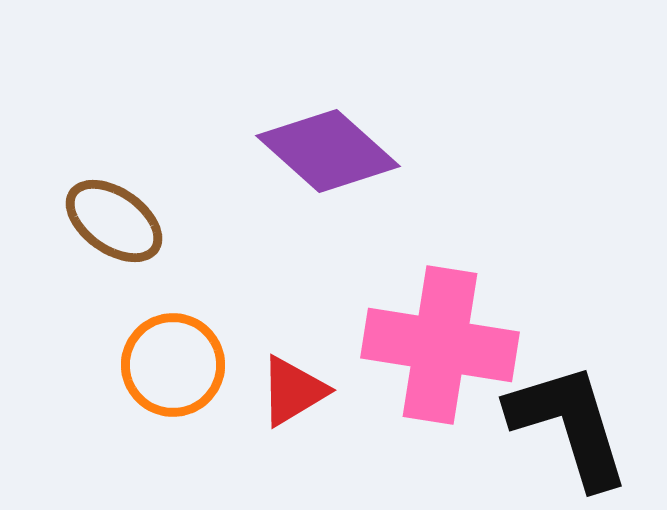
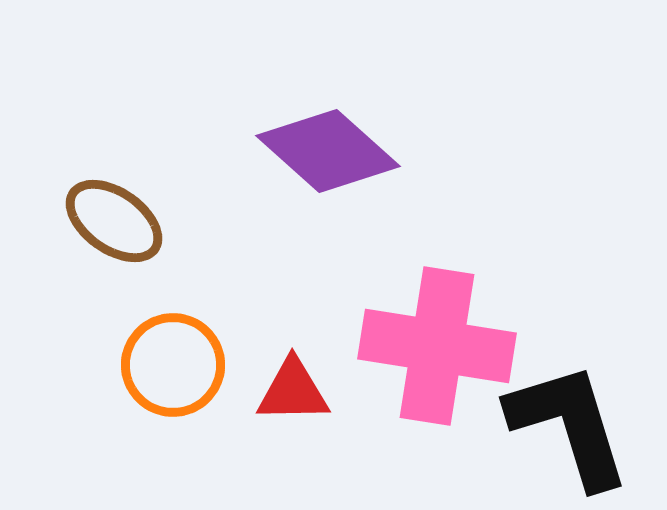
pink cross: moved 3 px left, 1 px down
red triangle: rotated 30 degrees clockwise
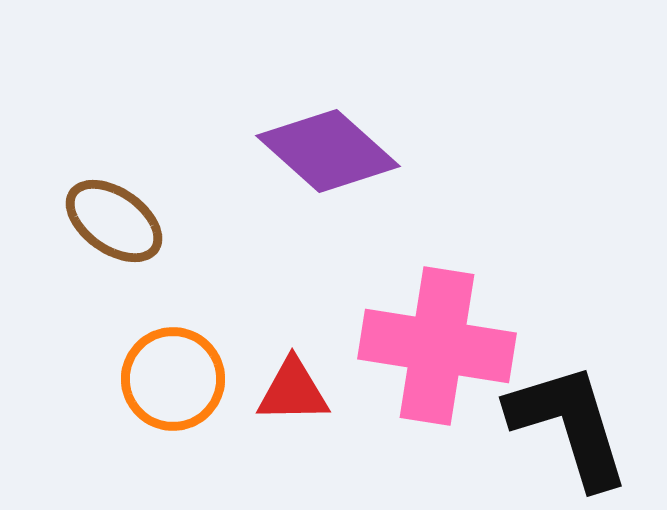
orange circle: moved 14 px down
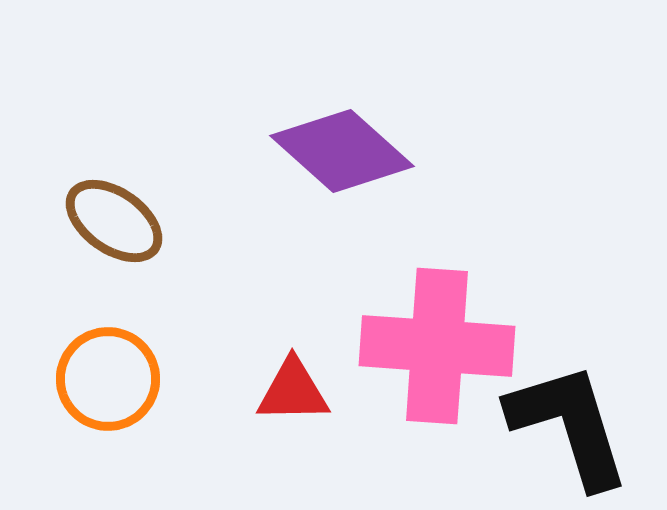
purple diamond: moved 14 px right
pink cross: rotated 5 degrees counterclockwise
orange circle: moved 65 px left
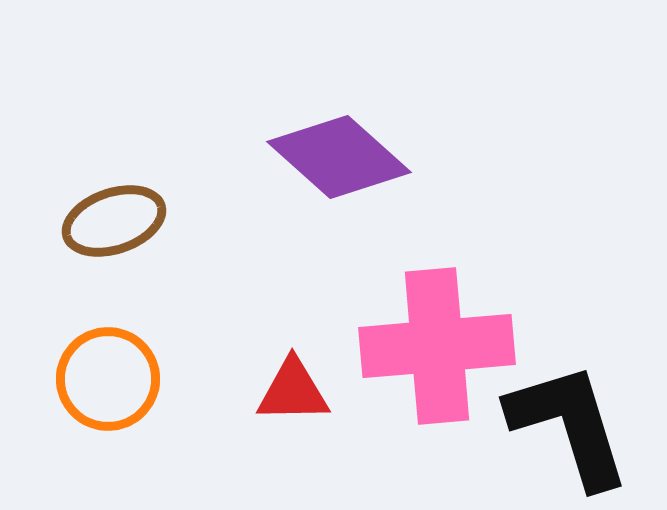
purple diamond: moved 3 px left, 6 px down
brown ellipse: rotated 54 degrees counterclockwise
pink cross: rotated 9 degrees counterclockwise
